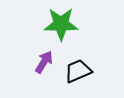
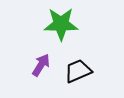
purple arrow: moved 3 px left, 3 px down
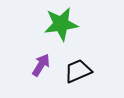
green star: rotated 8 degrees counterclockwise
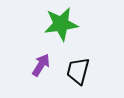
black trapezoid: rotated 52 degrees counterclockwise
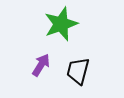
green star: rotated 12 degrees counterclockwise
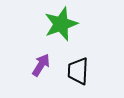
black trapezoid: rotated 12 degrees counterclockwise
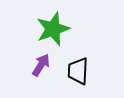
green star: moved 8 px left, 5 px down
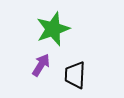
black trapezoid: moved 3 px left, 4 px down
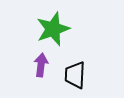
purple arrow: rotated 25 degrees counterclockwise
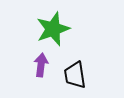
black trapezoid: rotated 12 degrees counterclockwise
